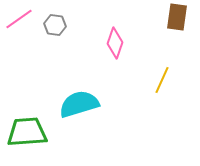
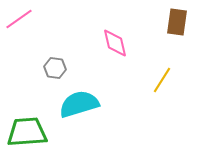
brown rectangle: moved 5 px down
gray hexagon: moved 43 px down
pink diamond: rotated 32 degrees counterclockwise
yellow line: rotated 8 degrees clockwise
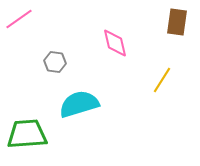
gray hexagon: moved 6 px up
green trapezoid: moved 2 px down
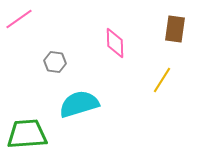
brown rectangle: moved 2 px left, 7 px down
pink diamond: rotated 12 degrees clockwise
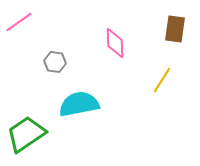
pink line: moved 3 px down
cyan semicircle: rotated 6 degrees clockwise
green trapezoid: moved 1 px left; rotated 30 degrees counterclockwise
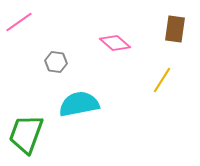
pink diamond: rotated 48 degrees counterclockwise
gray hexagon: moved 1 px right
green trapezoid: rotated 36 degrees counterclockwise
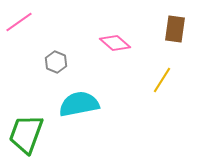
gray hexagon: rotated 15 degrees clockwise
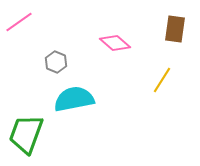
cyan semicircle: moved 5 px left, 5 px up
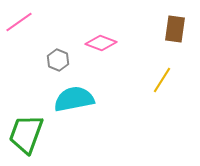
pink diamond: moved 14 px left; rotated 20 degrees counterclockwise
gray hexagon: moved 2 px right, 2 px up
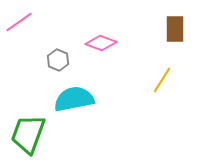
brown rectangle: rotated 8 degrees counterclockwise
green trapezoid: moved 2 px right
